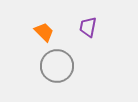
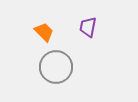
gray circle: moved 1 px left, 1 px down
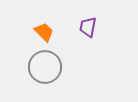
gray circle: moved 11 px left
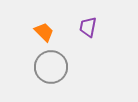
gray circle: moved 6 px right
